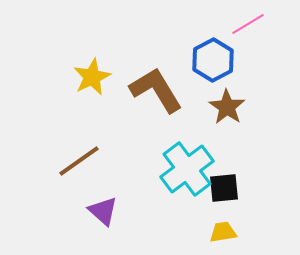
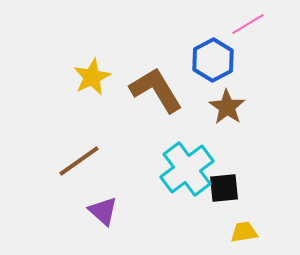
yellow trapezoid: moved 21 px right
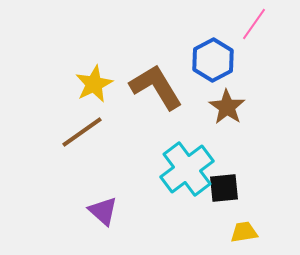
pink line: moved 6 px right; rotated 24 degrees counterclockwise
yellow star: moved 2 px right, 7 px down
brown L-shape: moved 3 px up
brown line: moved 3 px right, 29 px up
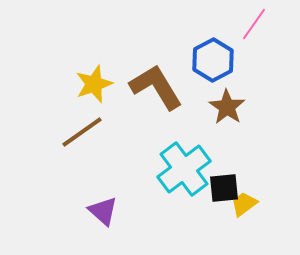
yellow star: rotated 6 degrees clockwise
cyan cross: moved 3 px left
yellow trapezoid: moved 28 px up; rotated 28 degrees counterclockwise
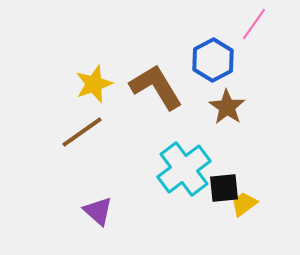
purple triangle: moved 5 px left
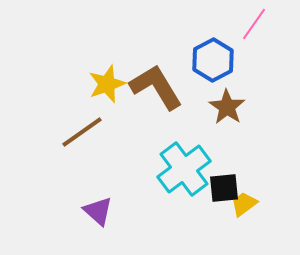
yellow star: moved 13 px right
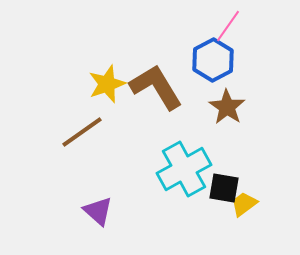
pink line: moved 26 px left, 2 px down
cyan cross: rotated 8 degrees clockwise
black square: rotated 16 degrees clockwise
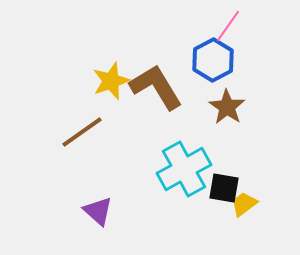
yellow star: moved 4 px right, 3 px up
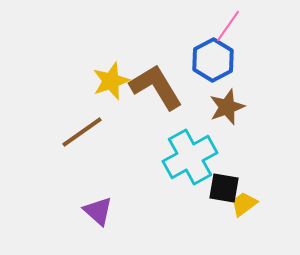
brown star: rotated 18 degrees clockwise
cyan cross: moved 6 px right, 12 px up
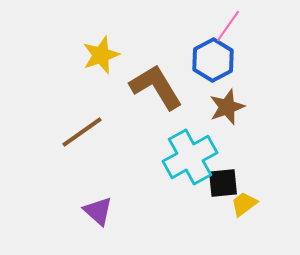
yellow star: moved 10 px left, 26 px up
black square: moved 1 px left, 5 px up; rotated 16 degrees counterclockwise
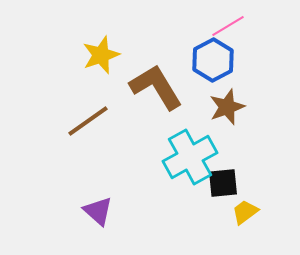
pink line: rotated 24 degrees clockwise
brown line: moved 6 px right, 11 px up
yellow trapezoid: moved 1 px right, 8 px down
